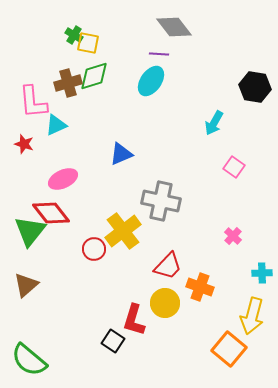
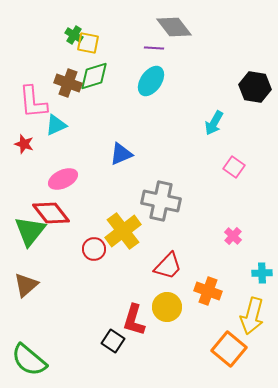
purple line: moved 5 px left, 6 px up
brown cross: rotated 36 degrees clockwise
orange cross: moved 8 px right, 4 px down
yellow circle: moved 2 px right, 4 px down
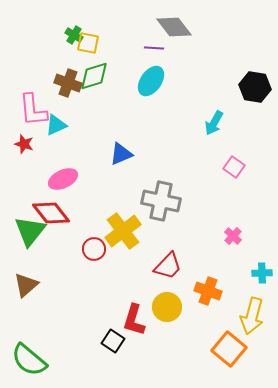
pink L-shape: moved 8 px down
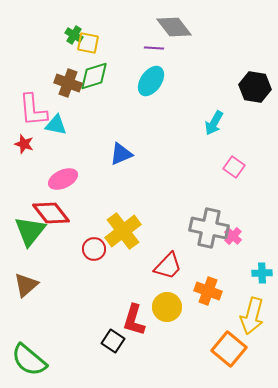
cyan triangle: rotated 35 degrees clockwise
gray cross: moved 48 px right, 27 px down
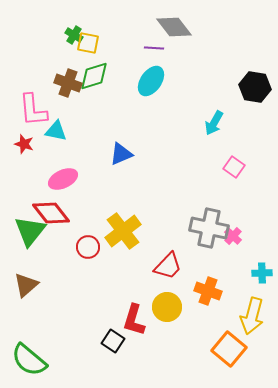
cyan triangle: moved 6 px down
red circle: moved 6 px left, 2 px up
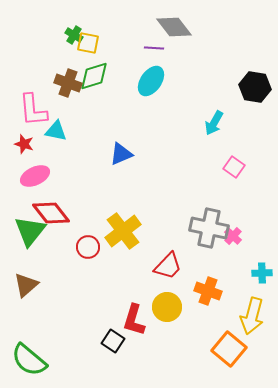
pink ellipse: moved 28 px left, 3 px up
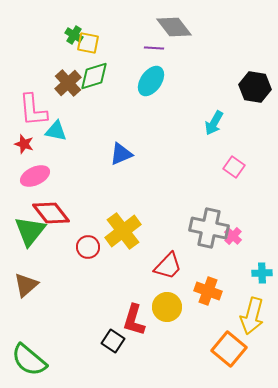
brown cross: rotated 28 degrees clockwise
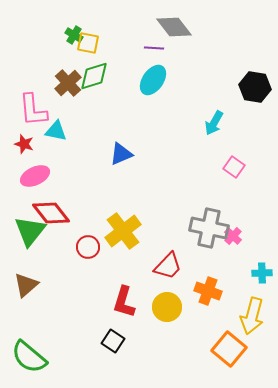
cyan ellipse: moved 2 px right, 1 px up
red L-shape: moved 10 px left, 18 px up
green semicircle: moved 3 px up
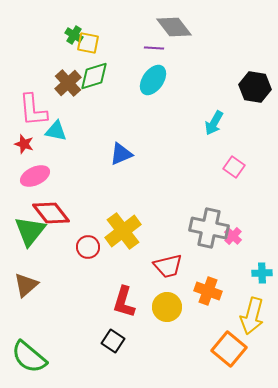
red trapezoid: rotated 32 degrees clockwise
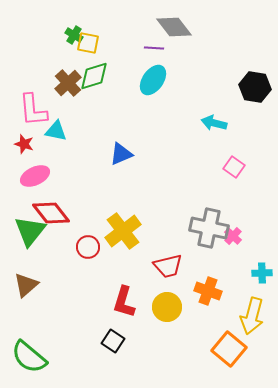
cyan arrow: rotated 75 degrees clockwise
